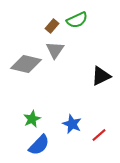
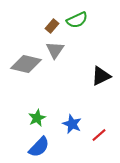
green star: moved 5 px right, 1 px up
blue semicircle: moved 2 px down
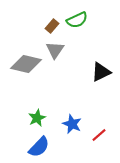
black triangle: moved 4 px up
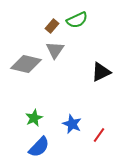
green star: moved 3 px left
red line: rotated 14 degrees counterclockwise
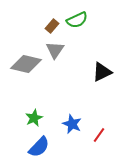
black triangle: moved 1 px right
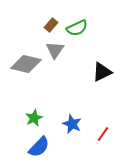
green semicircle: moved 8 px down
brown rectangle: moved 1 px left, 1 px up
red line: moved 4 px right, 1 px up
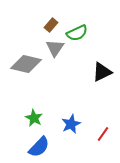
green semicircle: moved 5 px down
gray triangle: moved 2 px up
green star: rotated 18 degrees counterclockwise
blue star: moved 1 px left; rotated 24 degrees clockwise
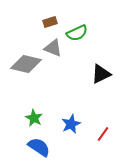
brown rectangle: moved 1 px left, 3 px up; rotated 32 degrees clockwise
gray triangle: moved 2 px left; rotated 42 degrees counterclockwise
black triangle: moved 1 px left, 2 px down
blue semicircle: rotated 100 degrees counterclockwise
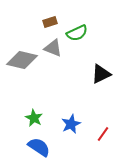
gray diamond: moved 4 px left, 4 px up
